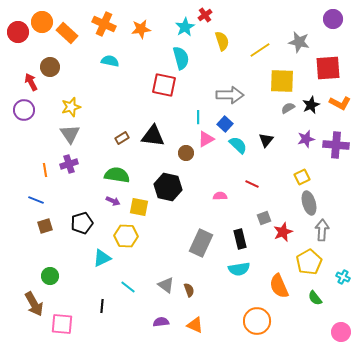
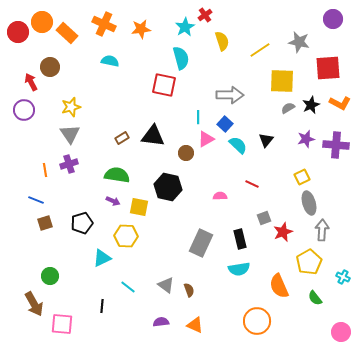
brown square at (45, 226): moved 3 px up
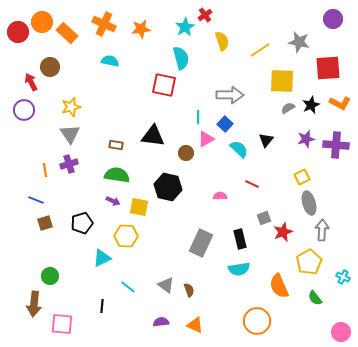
brown rectangle at (122, 138): moved 6 px left, 7 px down; rotated 40 degrees clockwise
cyan semicircle at (238, 145): moved 1 px right, 4 px down
brown arrow at (34, 304): rotated 35 degrees clockwise
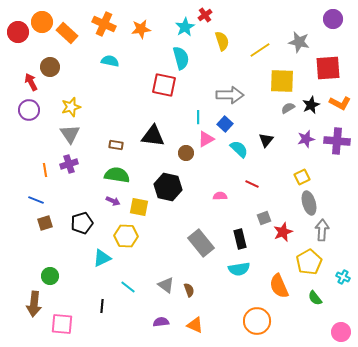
purple circle at (24, 110): moved 5 px right
purple cross at (336, 145): moved 1 px right, 4 px up
gray rectangle at (201, 243): rotated 64 degrees counterclockwise
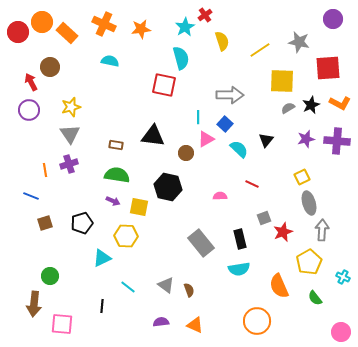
blue line at (36, 200): moved 5 px left, 4 px up
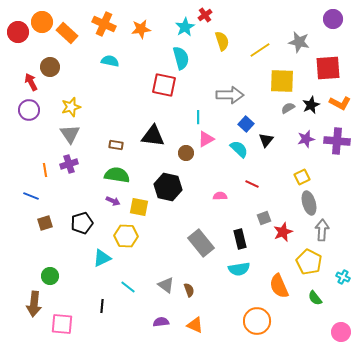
blue square at (225, 124): moved 21 px right
yellow pentagon at (309, 262): rotated 15 degrees counterclockwise
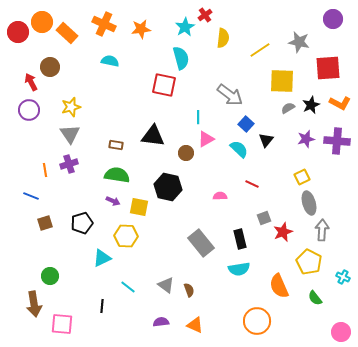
yellow semicircle at (222, 41): moved 1 px right, 3 px up; rotated 24 degrees clockwise
gray arrow at (230, 95): rotated 36 degrees clockwise
brown arrow at (34, 304): rotated 15 degrees counterclockwise
